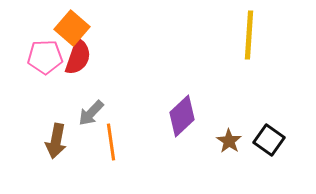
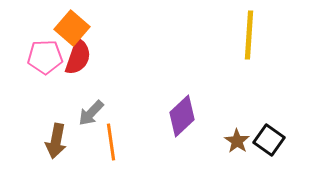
brown star: moved 8 px right
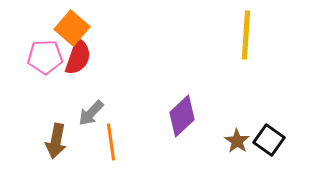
yellow line: moved 3 px left
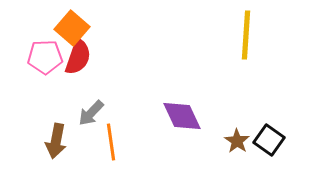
purple diamond: rotated 72 degrees counterclockwise
